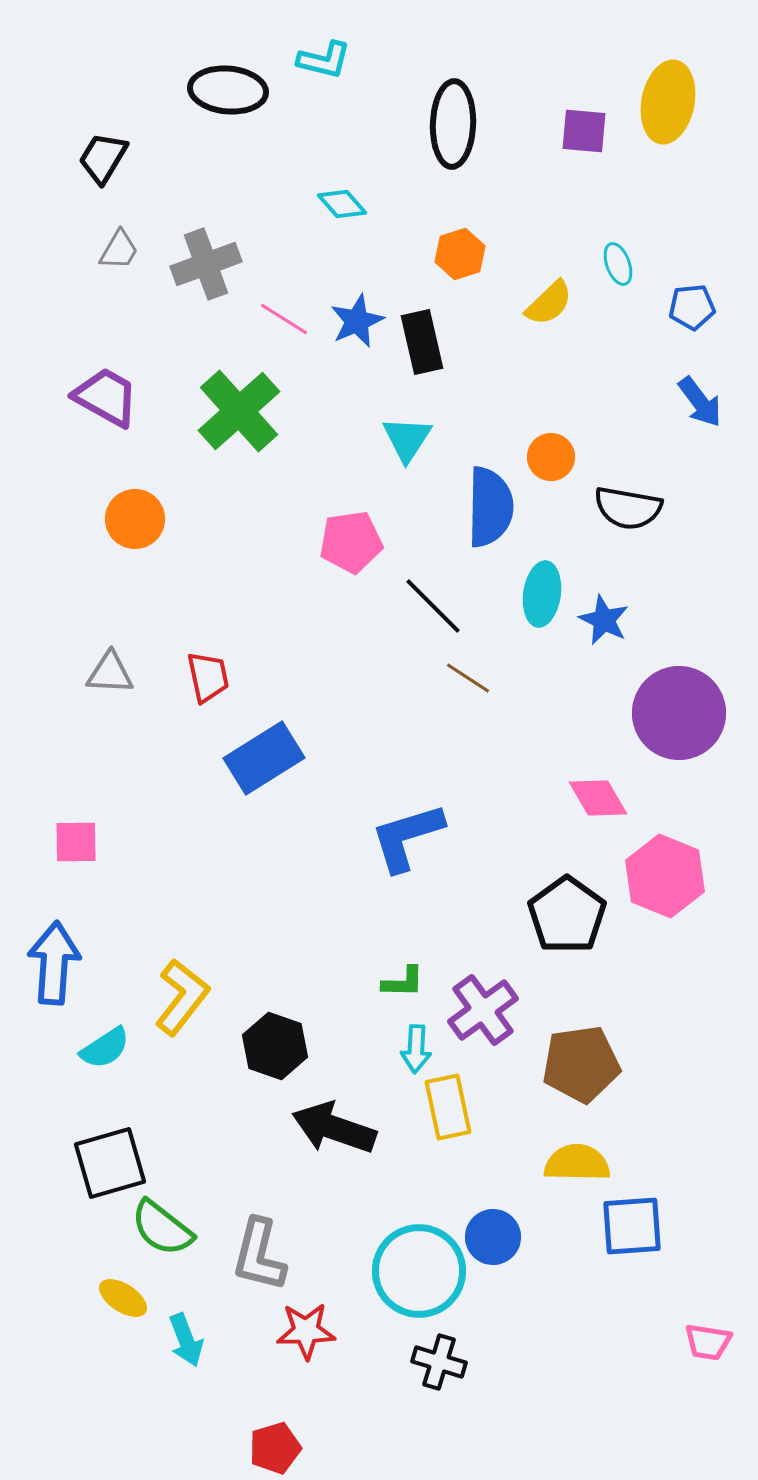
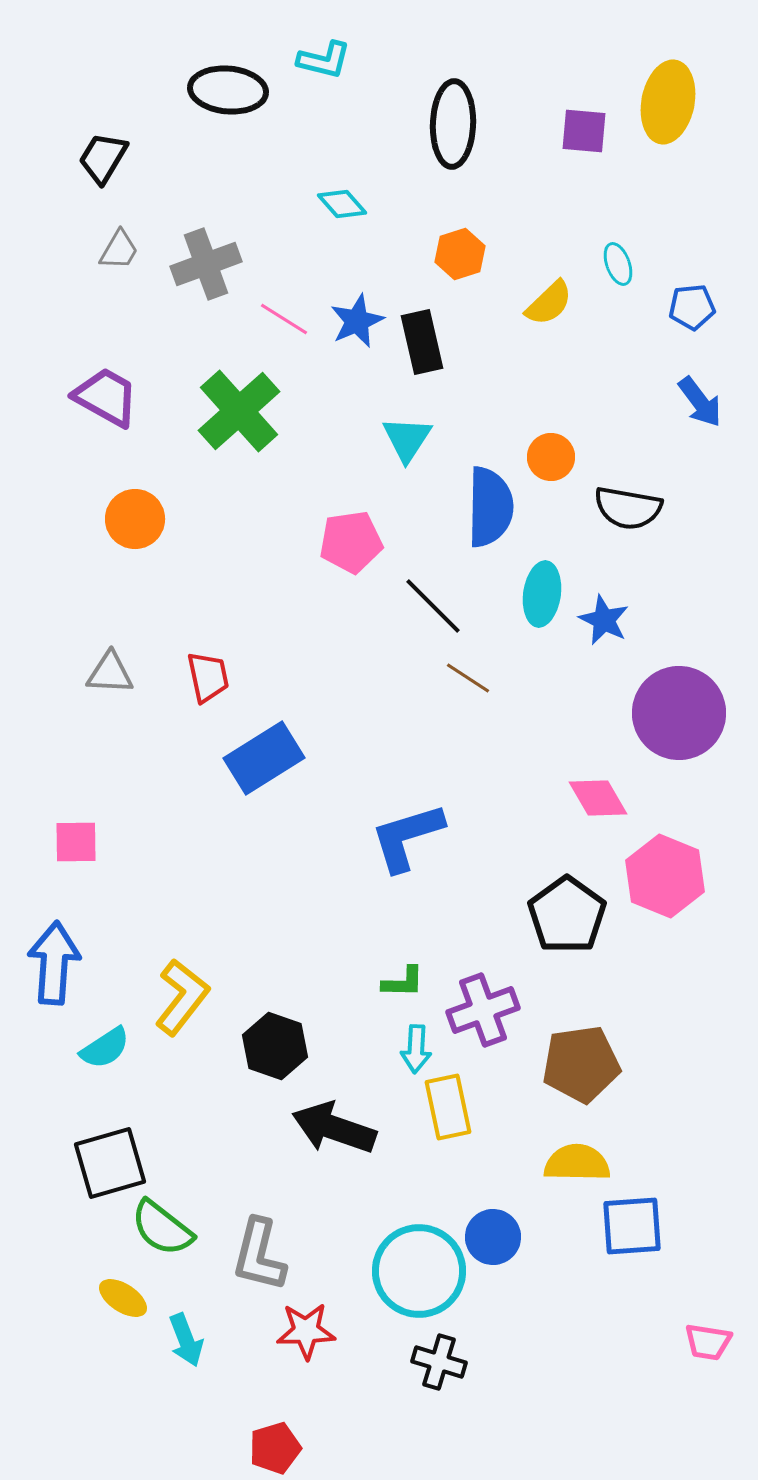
purple cross at (483, 1010): rotated 16 degrees clockwise
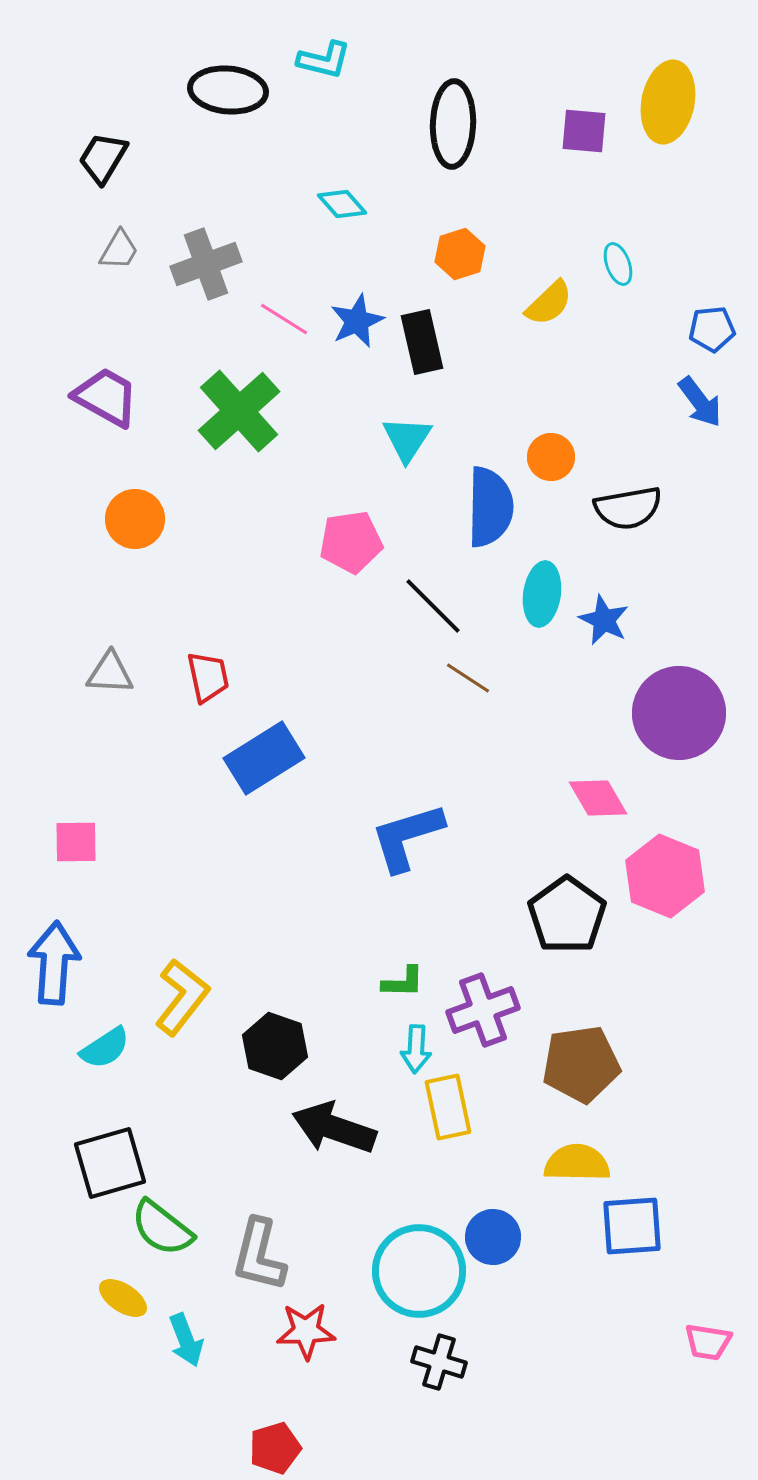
blue pentagon at (692, 307): moved 20 px right, 22 px down
black semicircle at (628, 508): rotated 20 degrees counterclockwise
